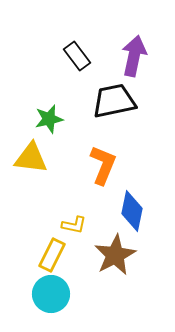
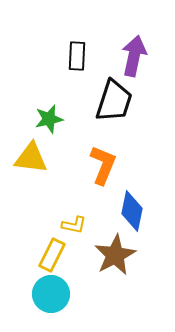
black rectangle: rotated 40 degrees clockwise
black trapezoid: rotated 120 degrees clockwise
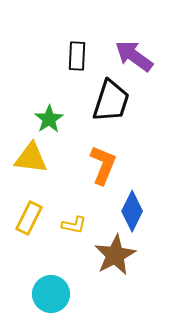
purple arrow: rotated 66 degrees counterclockwise
black trapezoid: moved 3 px left
green star: rotated 20 degrees counterclockwise
blue diamond: rotated 15 degrees clockwise
yellow rectangle: moved 23 px left, 37 px up
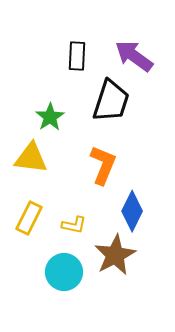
green star: moved 1 px right, 2 px up
cyan circle: moved 13 px right, 22 px up
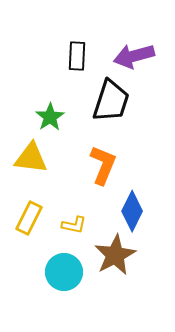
purple arrow: rotated 51 degrees counterclockwise
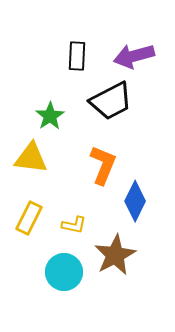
black trapezoid: rotated 45 degrees clockwise
green star: moved 1 px up
blue diamond: moved 3 px right, 10 px up
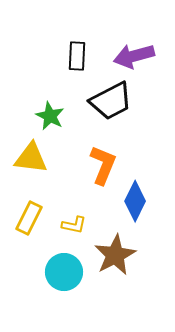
green star: rotated 12 degrees counterclockwise
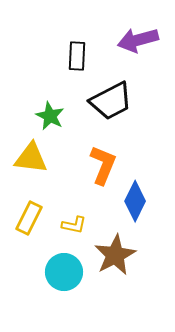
purple arrow: moved 4 px right, 16 px up
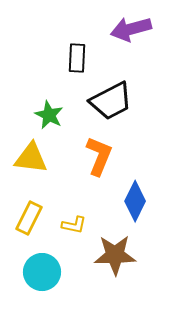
purple arrow: moved 7 px left, 11 px up
black rectangle: moved 2 px down
green star: moved 1 px left, 1 px up
orange L-shape: moved 4 px left, 9 px up
brown star: rotated 27 degrees clockwise
cyan circle: moved 22 px left
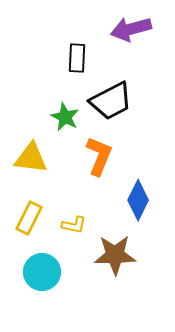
green star: moved 16 px right, 2 px down
blue diamond: moved 3 px right, 1 px up
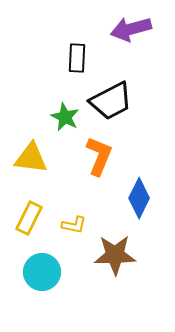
blue diamond: moved 1 px right, 2 px up
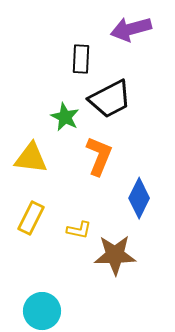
black rectangle: moved 4 px right, 1 px down
black trapezoid: moved 1 px left, 2 px up
yellow rectangle: moved 2 px right
yellow L-shape: moved 5 px right, 5 px down
cyan circle: moved 39 px down
